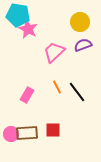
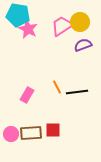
pink trapezoid: moved 8 px right, 26 px up; rotated 10 degrees clockwise
black line: rotated 60 degrees counterclockwise
brown rectangle: moved 4 px right
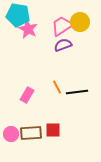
purple semicircle: moved 20 px left
